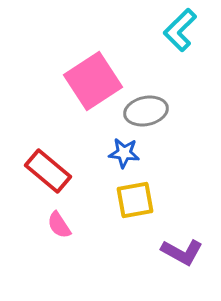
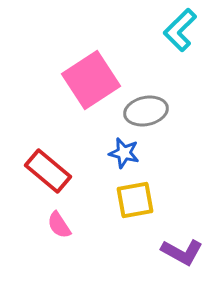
pink square: moved 2 px left, 1 px up
blue star: rotated 8 degrees clockwise
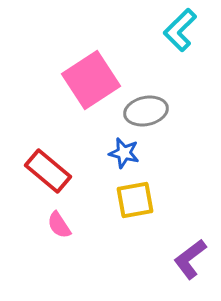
purple L-shape: moved 8 px right, 7 px down; rotated 114 degrees clockwise
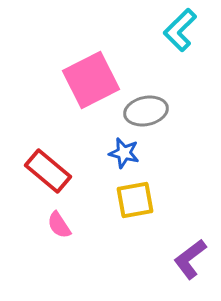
pink square: rotated 6 degrees clockwise
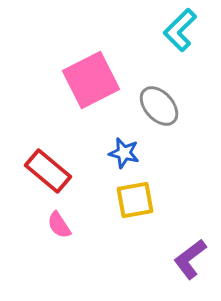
gray ellipse: moved 13 px right, 5 px up; rotated 60 degrees clockwise
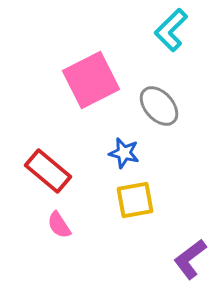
cyan L-shape: moved 9 px left
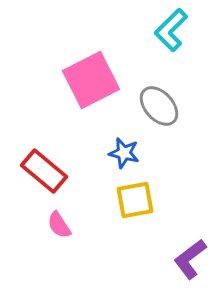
red rectangle: moved 4 px left
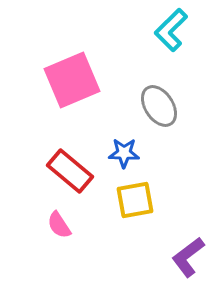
pink square: moved 19 px left; rotated 4 degrees clockwise
gray ellipse: rotated 9 degrees clockwise
blue star: rotated 12 degrees counterclockwise
red rectangle: moved 26 px right
purple L-shape: moved 2 px left, 2 px up
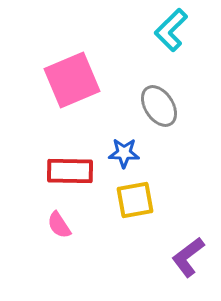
red rectangle: rotated 39 degrees counterclockwise
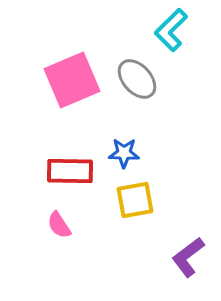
gray ellipse: moved 22 px left, 27 px up; rotated 9 degrees counterclockwise
